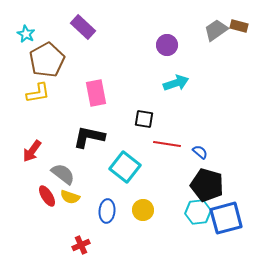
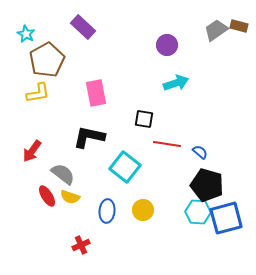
cyan hexagon: rotated 10 degrees clockwise
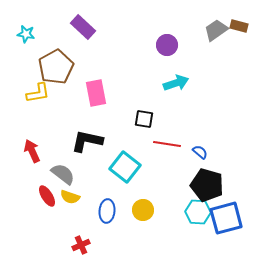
cyan star: rotated 18 degrees counterclockwise
brown pentagon: moved 9 px right, 7 px down
black L-shape: moved 2 px left, 4 px down
red arrow: rotated 120 degrees clockwise
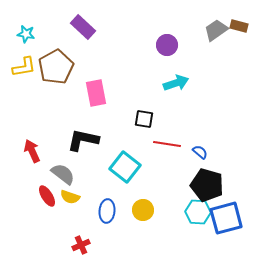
yellow L-shape: moved 14 px left, 26 px up
black L-shape: moved 4 px left, 1 px up
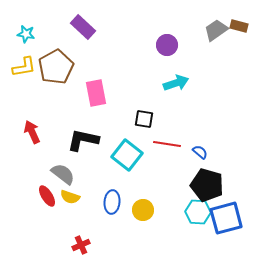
red arrow: moved 19 px up
cyan square: moved 2 px right, 12 px up
blue ellipse: moved 5 px right, 9 px up
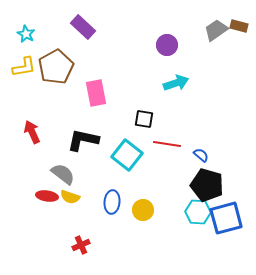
cyan star: rotated 18 degrees clockwise
blue semicircle: moved 1 px right, 3 px down
red ellipse: rotated 50 degrees counterclockwise
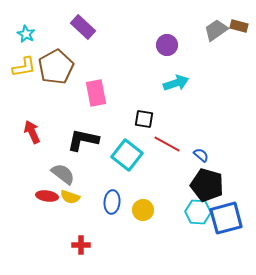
red line: rotated 20 degrees clockwise
red cross: rotated 24 degrees clockwise
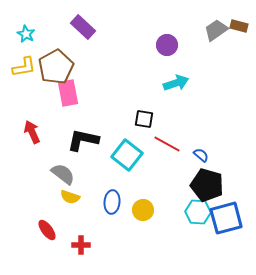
pink rectangle: moved 28 px left
red ellipse: moved 34 px down; rotated 45 degrees clockwise
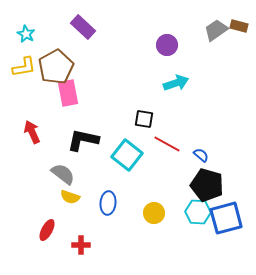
blue ellipse: moved 4 px left, 1 px down
yellow circle: moved 11 px right, 3 px down
red ellipse: rotated 65 degrees clockwise
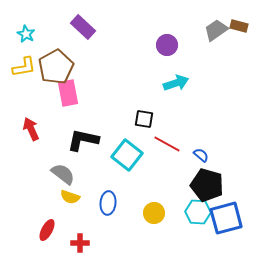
red arrow: moved 1 px left, 3 px up
red cross: moved 1 px left, 2 px up
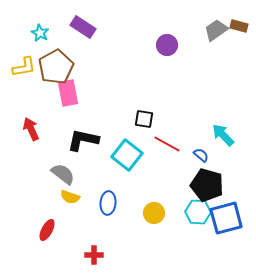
purple rectangle: rotated 10 degrees counterclockwise
cyan star: moved 14 px right, 1 px up
cyan arrow: moved 47 px right, 52 px down; rotated 115 degrees counterclockwise
red cross: moved 14 px right, 12 px down
